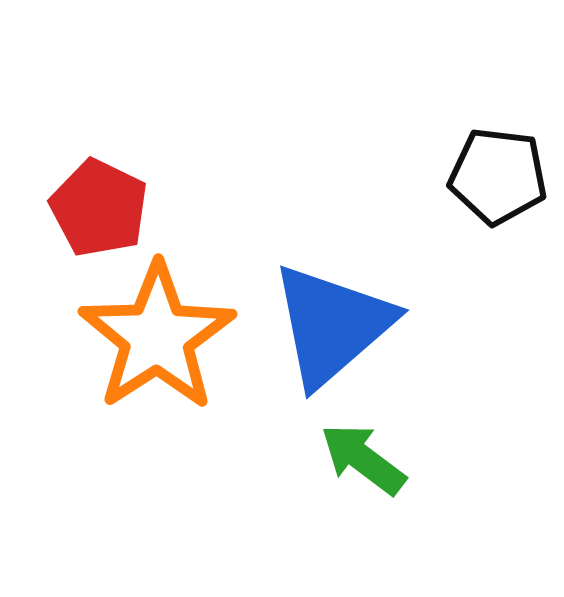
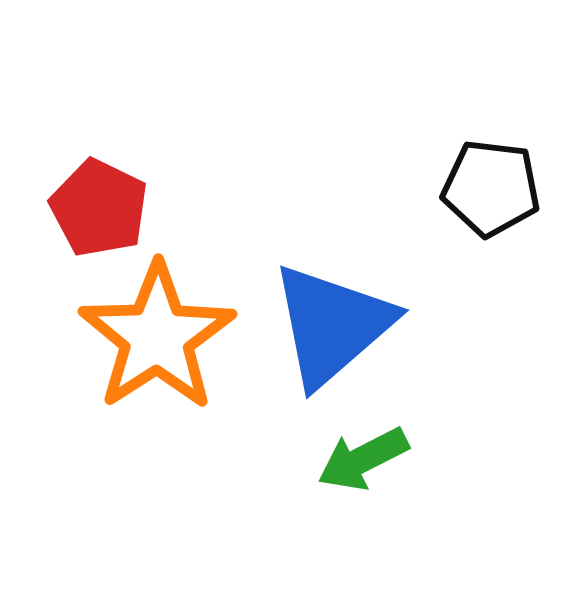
black pentagon: moved 7 px left, 12 px down
green arrow: rotated 64 degrees counterclockwise
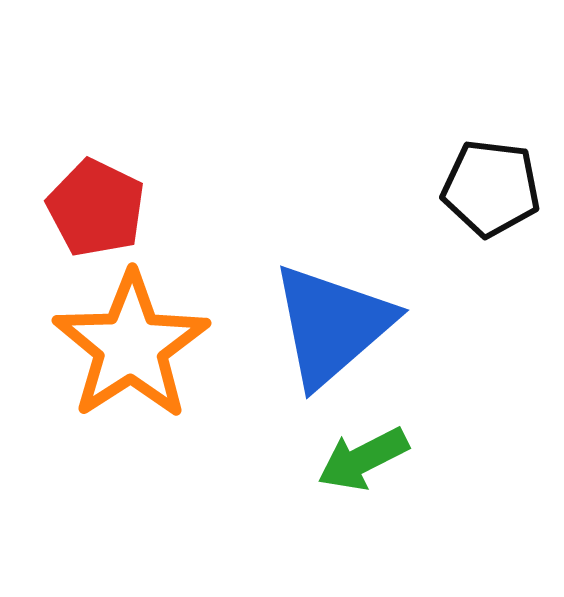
red pentagon: moved 3 px left
orange star: moved 26 px left, 9 px down
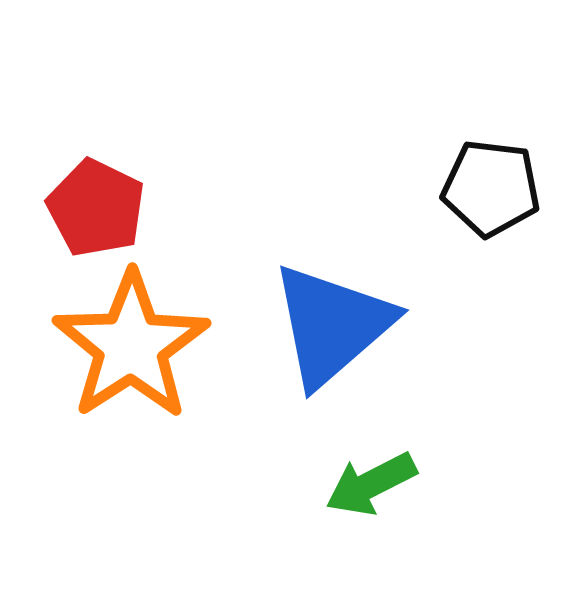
green arrow: moved 8 px right, 25 px down
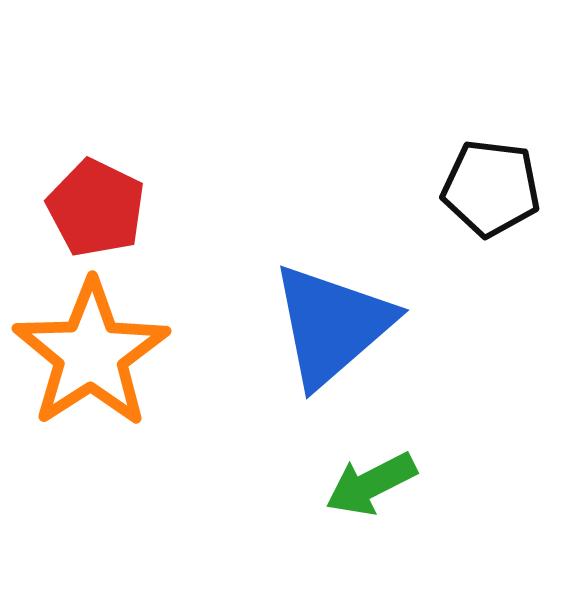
orange star: moved 40 px left, 8 px down
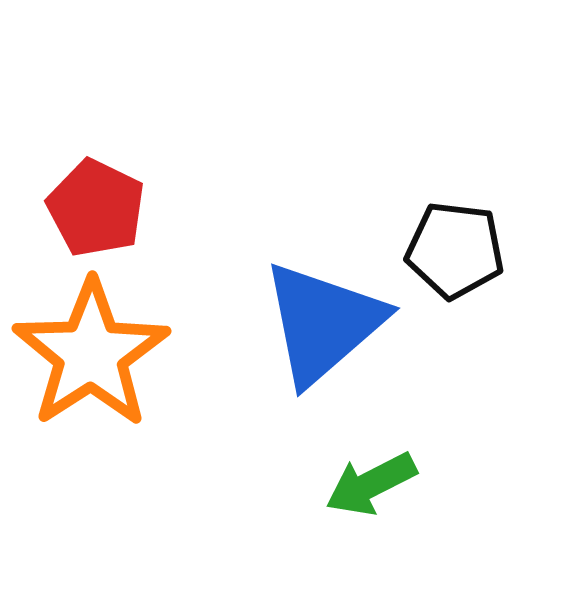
black pentagon: moved 36 px left, 62 px down
blue triangle: moved 9 px left, 2 px up
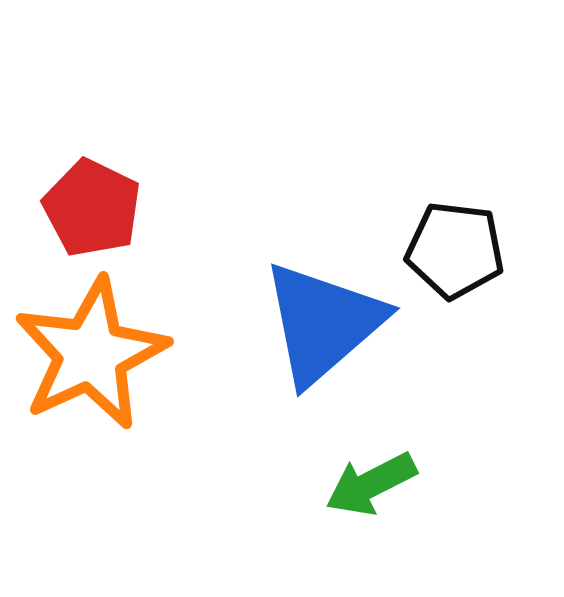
red pentagon: moved 4 px left
orange star: rotated 8 degrees clockwise
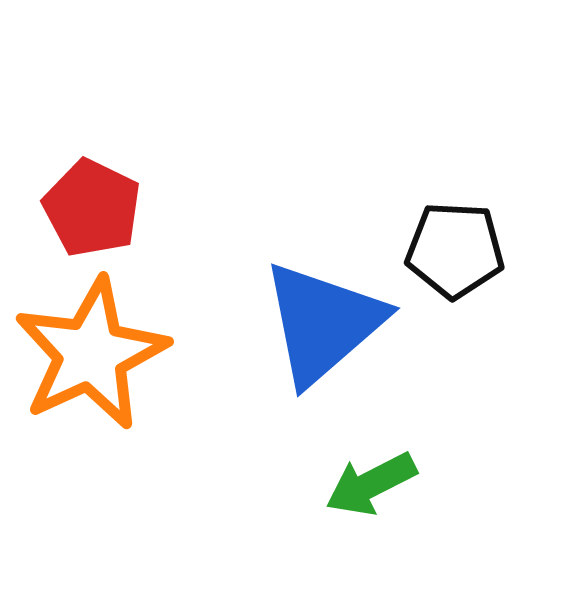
black pentagon: rotated 4 degrees counterclockwise
